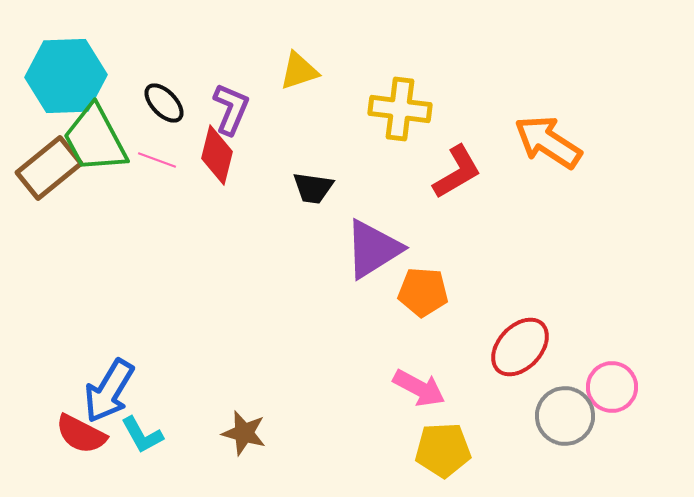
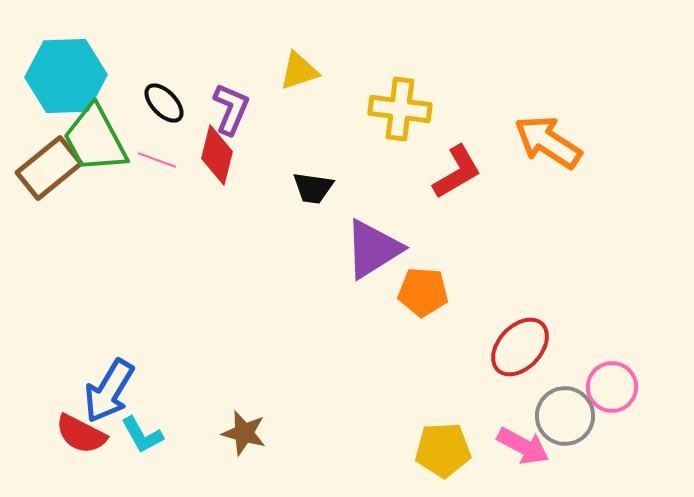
pink arrow: moved 104 px right, 58 px down
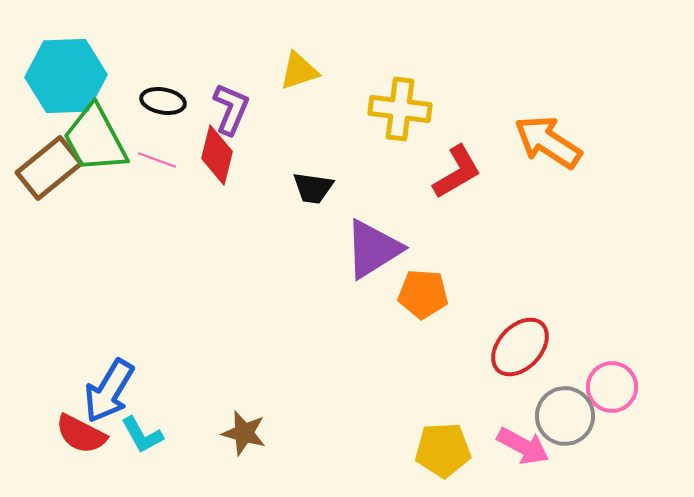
black ellipse: moved 1 px left, 2 px up; rotated 36 degrees counterclockwise
orange pentagon: moved 2 px down
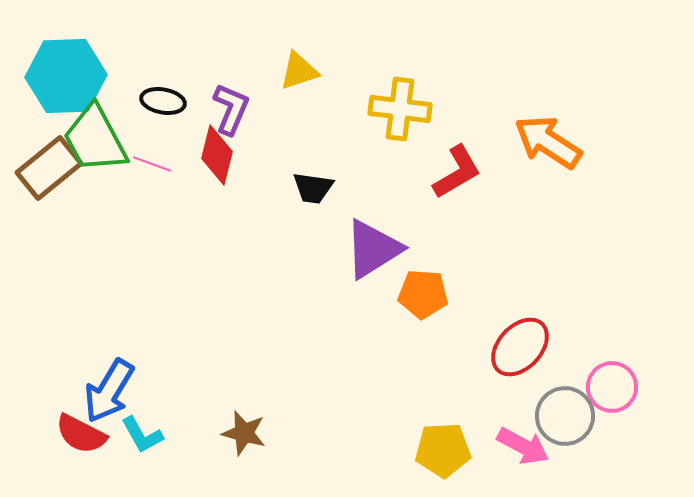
pink line: moved 5 px left, 4 px down
